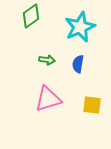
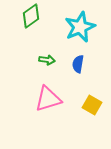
yellow square: rotated 24 degrees clockwise
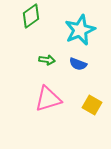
cyan star: moved 3 px down
blue semicircle: rotated 78 degrees counterclockwise
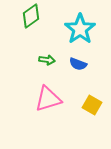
cyan star: moved 1 px up; rotated 12 degrees counterclockwise
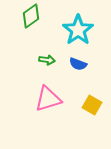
cyan star: moved 2 px left, 1 px down
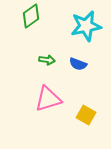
cyan star: moved 8 px right, 4 px up; rotated 24 degrees clockwise
yellow square: moved 6 px left, 10 px down
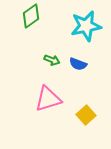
green arrow: moved 5 px right; rotated 14 degrees clockwise
yellow square: rotated 18 degrees clockwise
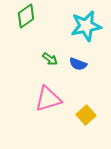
green diamond: moved 5 px left
green arrow: moved 2 px left, 1 px up; rotated 14 degrees clockwise
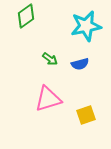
blue semicircle: moved 2 px right; rotated 36 degrees counterclockwise
yellow square: rotated 24 degrees clockwise
